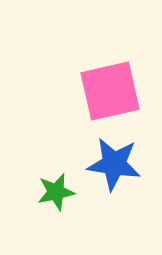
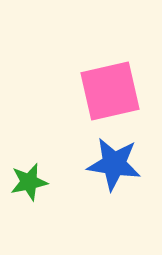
green star: moved 27 px left, 10 px up
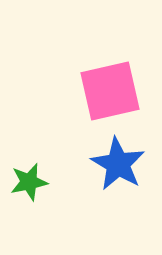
blue star: moved 4 px right; rotated 22 degrees clockwise
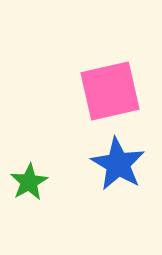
green star: rotated 18 degrees counterclockwise
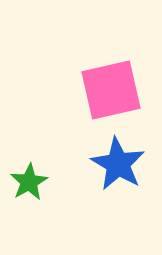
pink square: moved 1 px right, 1 px up
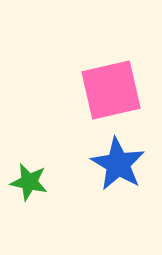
green star: rotated 30 degrees counterclockwise
